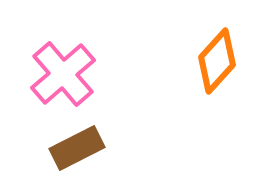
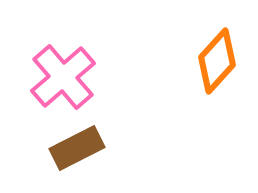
pink cross: moved 3 px down
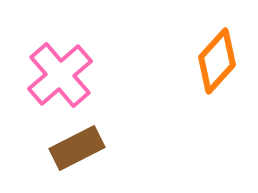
pink cross: moved 3 px left, 2 px up
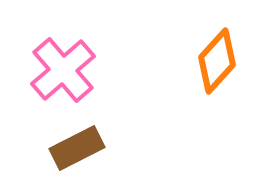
pink cross: moved 3 px right, 5 px up
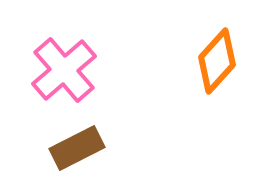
pink cross: moved 1 px right
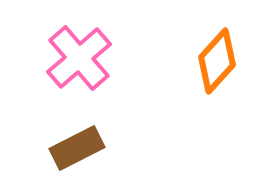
pink cross: moved 15 px right, 12 px up
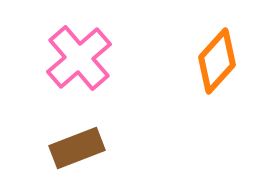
brown rectangle: rotated 6 degrees clockwise
